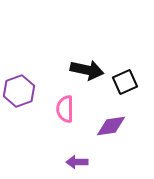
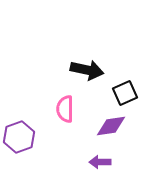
black square: moved 11 px down
purple hexagon: moved 46 px down
purple arrow: moved 23 px right
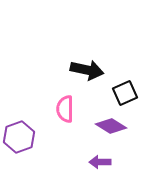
purple diamond: rotated 40 degrees clockwise
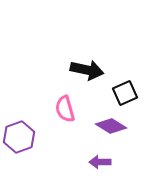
pink semicircle: rotated 16 degrees counterclockwise
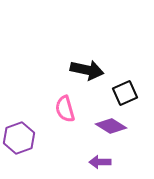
purple hexagon: moved 1 px down
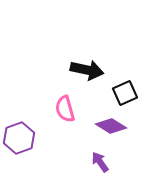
purple arrow: rotated 55 degrees clockwise
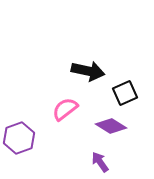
black arrow: moved 1 px right, 1 px down
pink semicircle: rotated 68 degrees clockwise
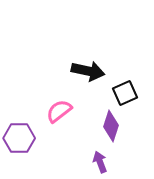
pink semicircle: moved 6 px left, 2 px down
purple diamond: rotated 76 degrees clockwise
purple hexagon: rotated 20 degrees clockwise
purple arrow: rotated 15 degrees clockwise
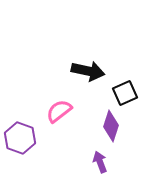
purple hexagon: moved 1 px right; rotated 20 degrees clockwise
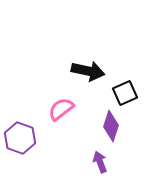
pink semicircle: moved 2 px right, 2 px up
